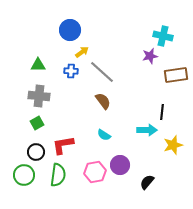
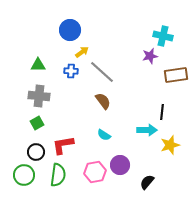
yellow star: moved 3 px left
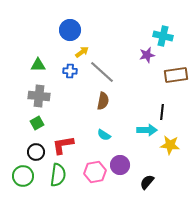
purple star: moved 3 px left, 1 px up
blue cross: moved 1 px left
brown semicircle: rotated 48 degrees clockwise
yellow star: rotated 24 degrees clockwise
green circle: moved 1 px left, 1 px down
